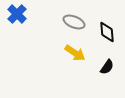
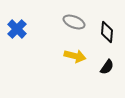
blue cross: moved 15 px down
black diamond: rotated 10 degrees clockwise
yellow arrow: moved 3 px down; rotated 20 degrees counterclockwise
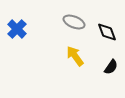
black diamond: rotated 25 degrees counterclockwise
yellow arrow: rotated 140 degrees counterclockwise
black semicircle: moved 4 px right
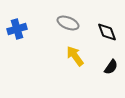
gray ellipse: moved 6 px left, 1 px down
blue cross: rotated 30 degrees clockwise
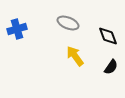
black diamond: moved 1 px right, 4 px down
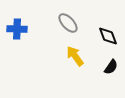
gray ellipse: rotated 25 degrees clockwise
blue cross: rotated 18 degrees clockwise
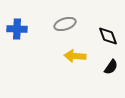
gray ellipse: moved 3 px left, 1 px down; rotated 65 degrees counterclockwise
yellow arrow: rotated 50 degrees counterclockwise
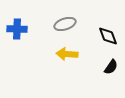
yellow arrow: moved 8 px left, 2 px up
